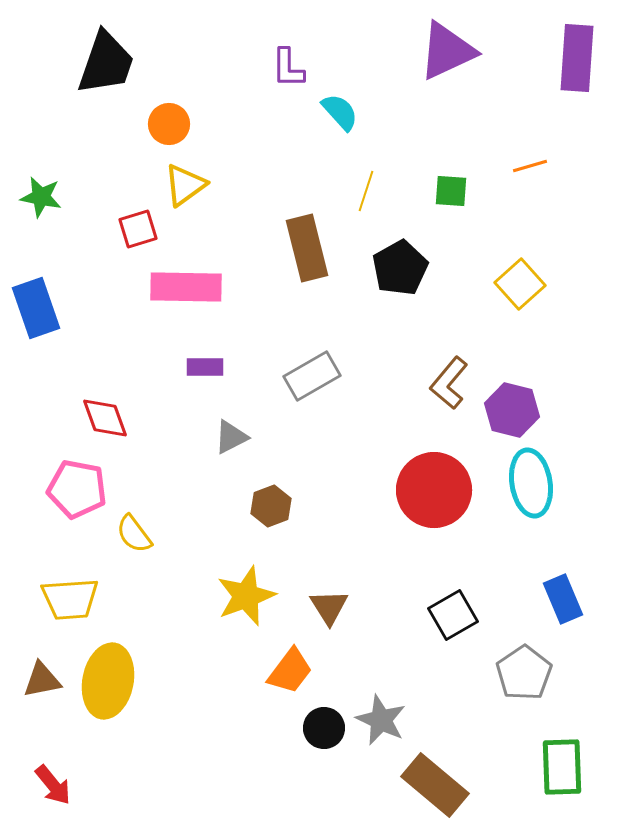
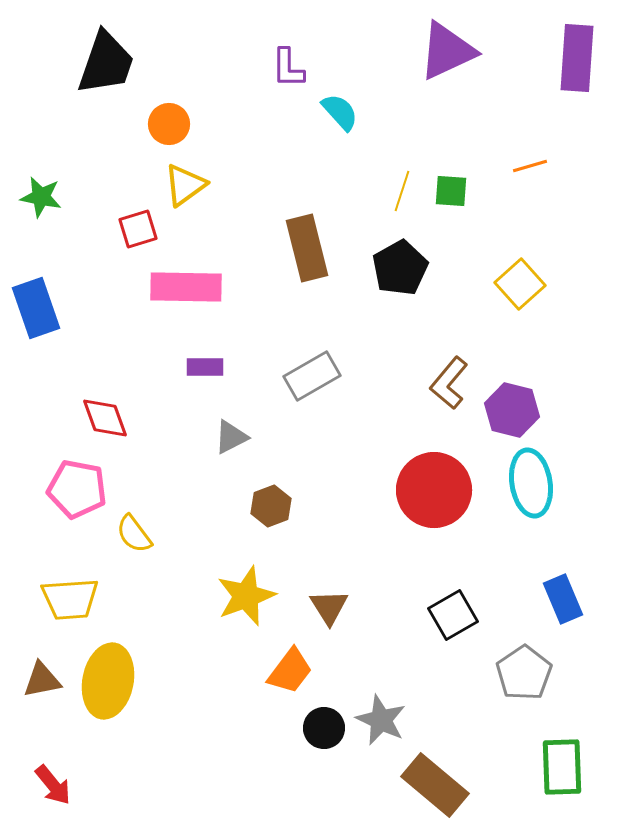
yellow line at (366, 191): moved 36 px right
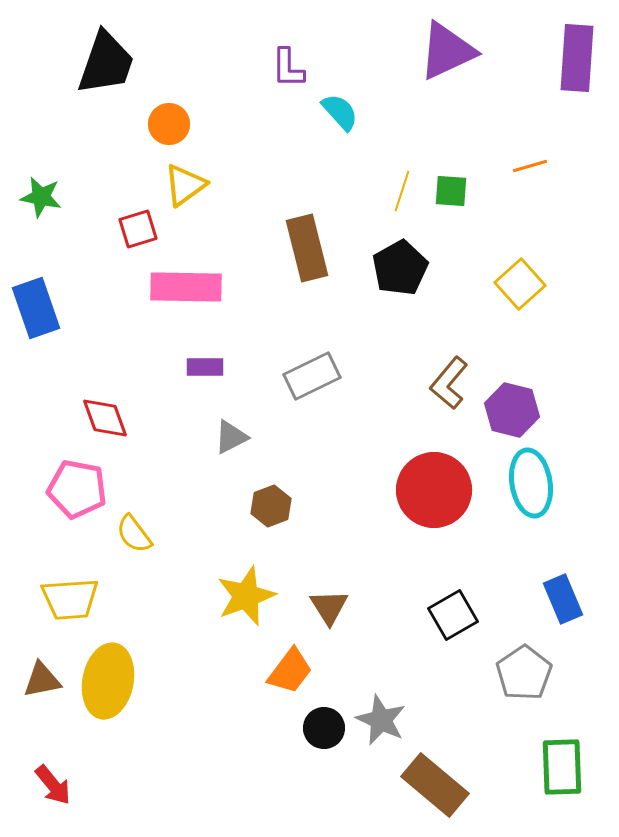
gray rectangle at (312, 376): rotated 4 degrees clockwise
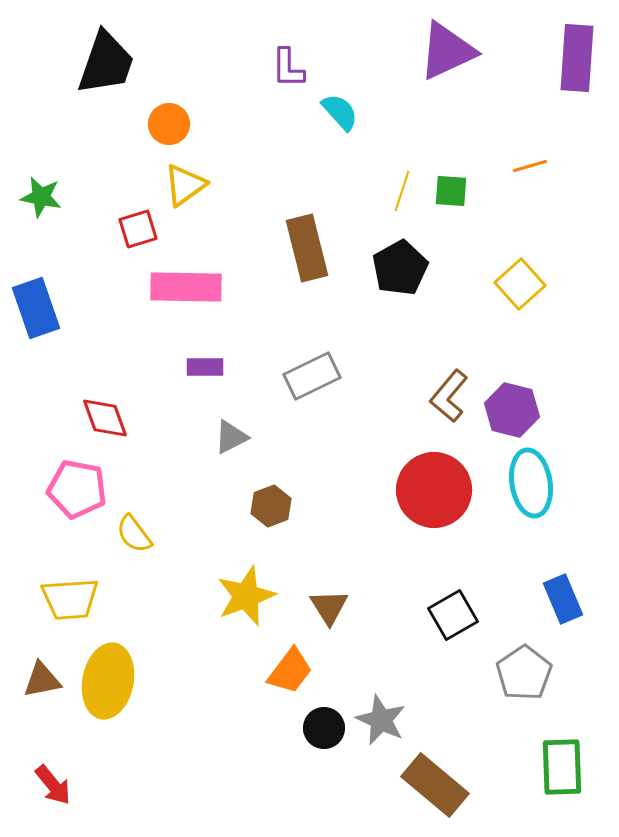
brown L-shape at (449, 383): moved 13 px down
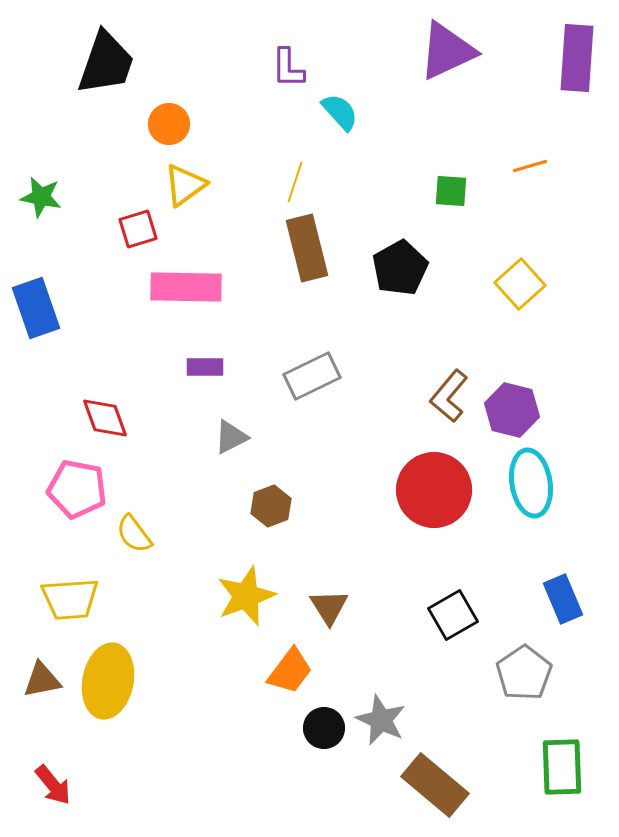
yellow line at (402, 191): moved 107 px left, 9 px up
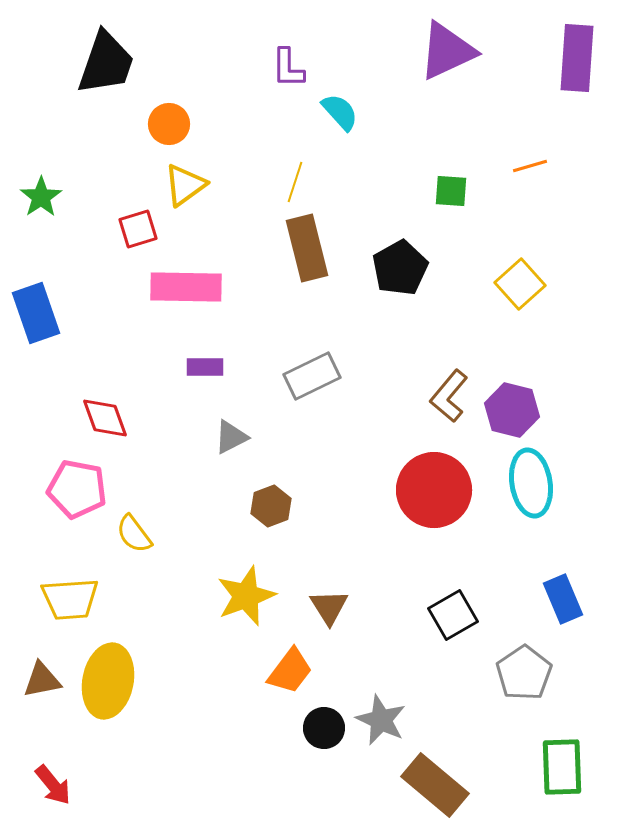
green star at (41, 197): rotated 27 degrees clockwise
blue rectangle at (36, 308): moved 5 px down
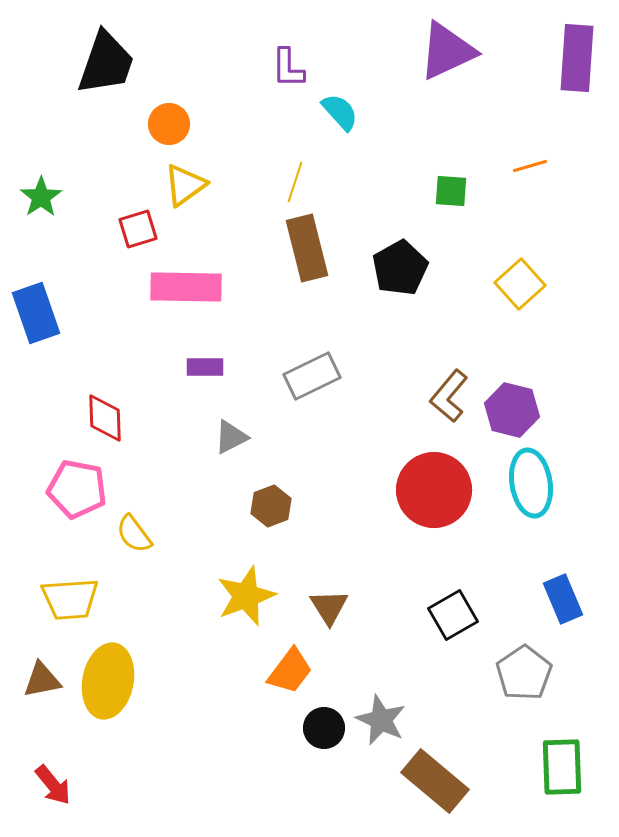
red diamond at (105, 418): rotated 18 degrees clockwise
brown rectangle at (435, 785): moved 4 px up
